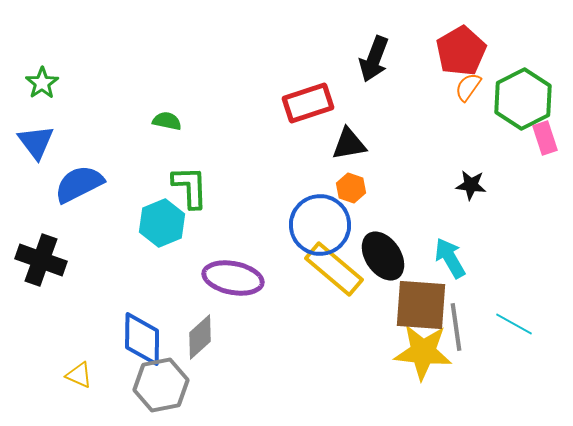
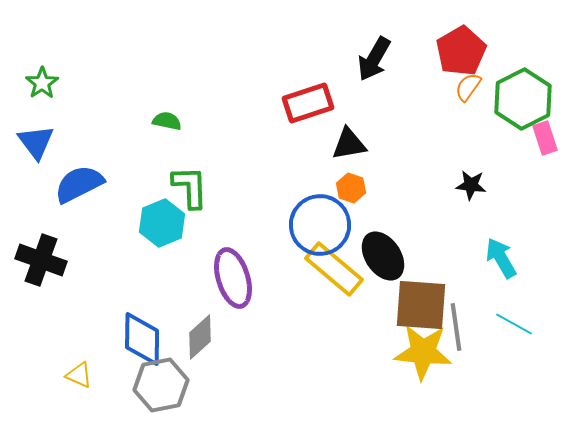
black arrow: rotated 9 degrees clockwise
cyan arrow: moved 51 px right
purple ellipse: rotated 62 degrees clockwise
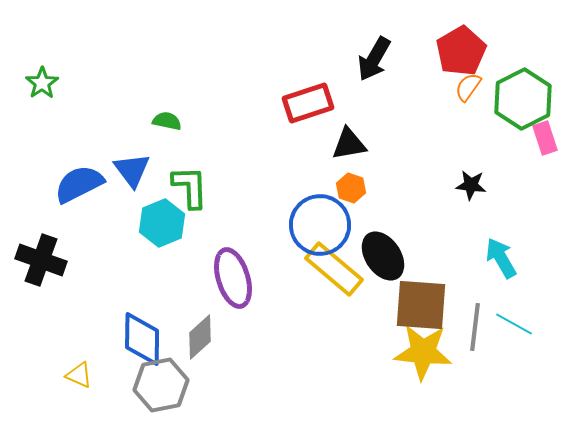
blue triangle: moved 96 px right, 28 px down
gray line: moved 19 px right; rotated 15 degrees clockwise
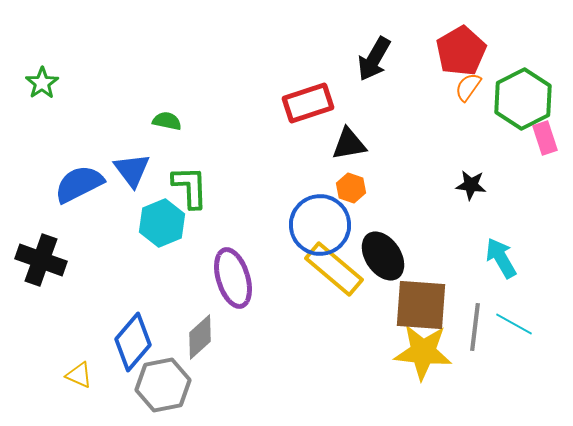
blue diamond: moved 9 px left, 3 px down; rotated 40 degrees clockwise
gray hexagon: moved 2 px right
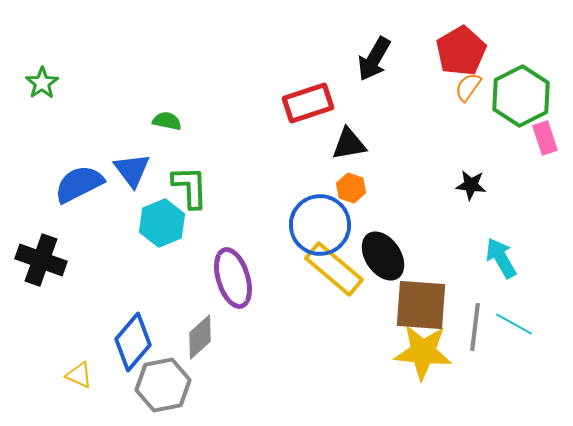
green hexagon: moved 2 px left, 3 px up
